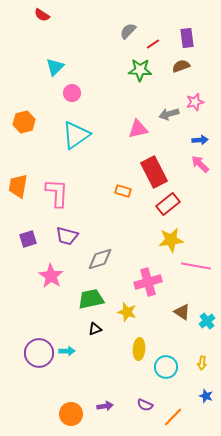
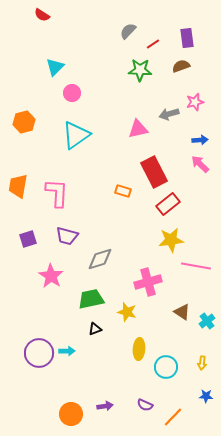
blue star at (206, 396): rotated 16 degrees counterclockwise
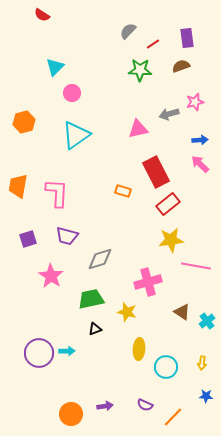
red rectangle at (154, 172): moved 2 px right
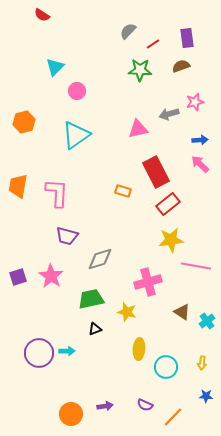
pink circle at (72, 93): moved 5 px right, 2 px up
purple square at (28, 239): moved 10 px left, 38 px down
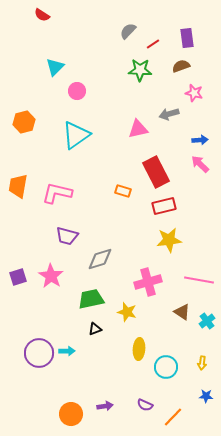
pink star at (195, 102): moved 1 px left, 9 px up; rotated 30 degrees clockwise
pink L-shape at (57, 193): rotated 80 degrees counterclockwise
red rectangle at (168, 204): moved 4 px left, 2 px down; rotated 25 degrees clockwise
yellow star at (171, 240): moved 2 px left
pink line at (196, 266): moved 3 px right, 14 px down
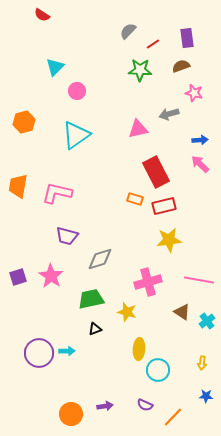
orange rectangle at (123, 191): moved 12 px right, 8 px down
cyan circle at (166, 367): moved 8 px left, 3 px down
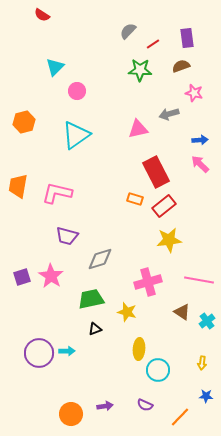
red rectangle at (164, 206): rotated 25 degrees counterclockwise
purple square at (18, 277): moved 4 px right
orange line at (173, 417): moved 7 px right
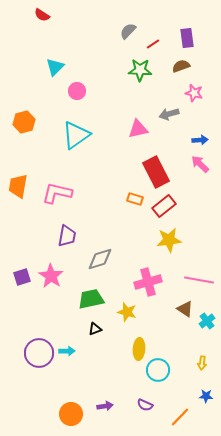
purple trapezoid at (67, 236): rotated 95 degrees counterclockwise
brown triangle at (182, 312): moved 3 px right, 3 px up
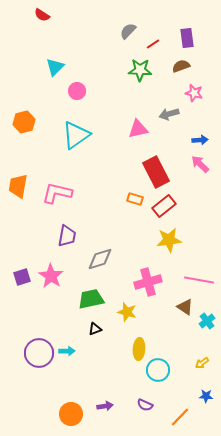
brown triangle at (185, 309): moved 2 px up
yellow arrow at (202, 363): rotated 48 degrees clockwise
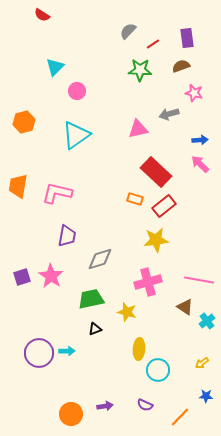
red rectangle at (156, 172): rotated 20 degrees counterclockwise
yellow star at (169, 240): moved 13 px left
